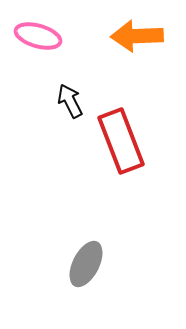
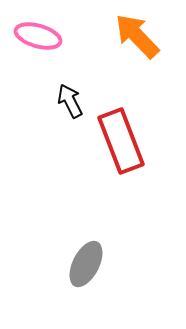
orange arrow: rotated 48 degrees clockwise
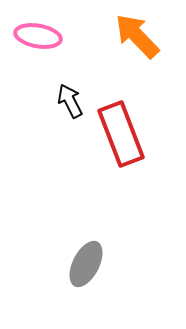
pink ellipse: rotated 6 degrees counterclockwise
red rectangle: moved 7 px up
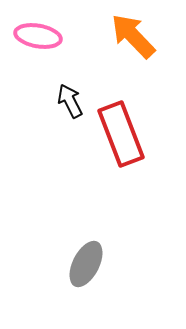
orange arrow: moved 4 px left
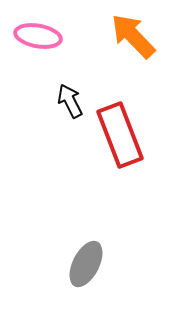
red rectangle: moved 1 px left, 1 px down
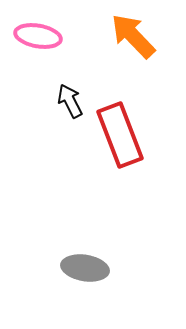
gray ellipse: moved 1 px left, 4 px down; rotated 72 degrees clockwise
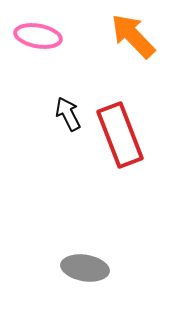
black arrow: moved 2 px left, 13 px down
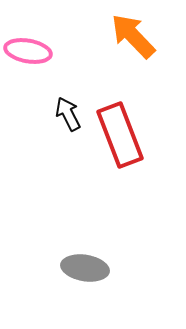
pink ellipse: moved 10 px left, 15 px down
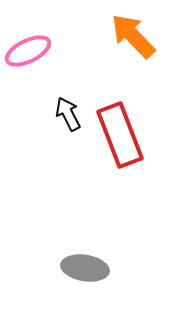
pink ellipse: rotated 36 degrees counterclockwise
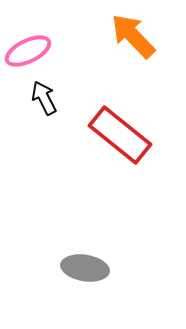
black arrow: moved 24 px left, 16 px up
red rectangle: rotated 30 degrees counterclockwise
